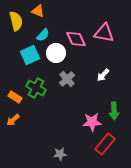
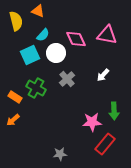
pink triangle: moved 3 px right, 2 px down
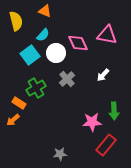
orange triangle: moved 7 px right
pink diamond: moved 2 px right, 4 px down
cyan square: rotated 12 degrees counterclockwise
green cross: rotated 30 degrees clockwise
orange rectangle: moved 4 px right, 6 px down
red rectangle: moved 1 px right, 1 px down
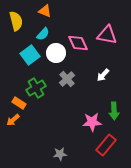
cyan semicircle: moved 1 px up
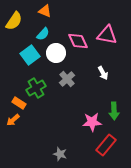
yellow semicircle: moved 2 px left; rotated 48 degrees clockwise
pink diamond: moved 2 px up
white arrow: moved 2 px up; rotated 72 degrees counterclockwise
gray star: rotated 24 degrees clockwise
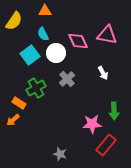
orange triangle: rotated 24 degrees counterclockwise
cyan semicircle: rotated 112 degrees clockwise
pink star: moved 2 px down
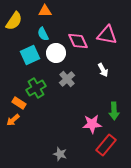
cyan square: rotated 12 degrees clockwise
white arrow: moved 3 px up
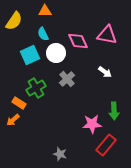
white arrow: moved 2 px right, 2 px down; rotated 24 degrees counterclockwise
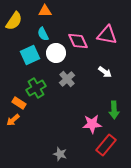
green arrow: moved 1 px up
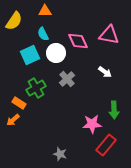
pink triangle: moved 2 px right
